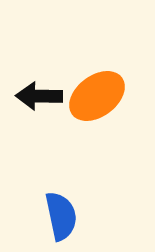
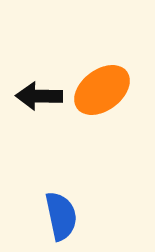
orange ellipse: moved 5 px right, 6 px up
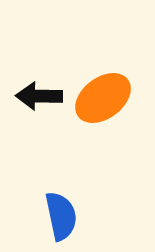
orange ellipse: moved 1 px right, 8 px down
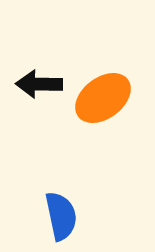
black arrow: moved 12 px up
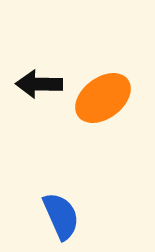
blue semicircle: rotated 12 degrees counterclockwise
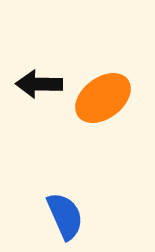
blue semicircle: moved 4 px right
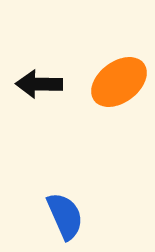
orange ellipse: moved 16 px right, 16 px up
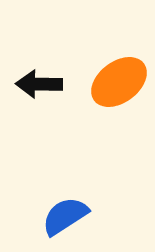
blue semicircle: rotated 99 degrees counterclockwise
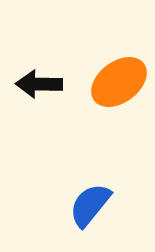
blue semicircle: moved 25 px right, 11 px up; rotated 18 degrees counterclockwise
